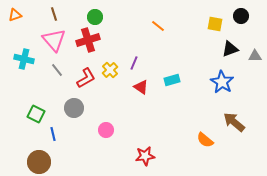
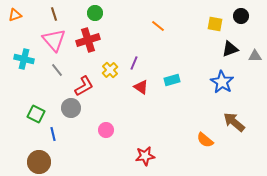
green circle: moved 4 px up
red L-shape: moved 2 px left, 8 px down
gray circle: moved 3 px left
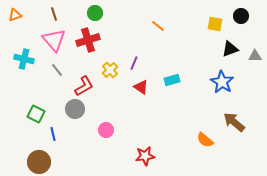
gray circle: moved 4 px right, 1 px down
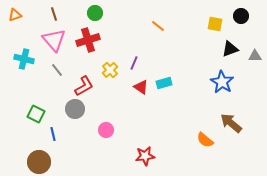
cyan rectangle: moved 8 px left, 3 px down
brown arrow: moved 3 px left, 1 px down
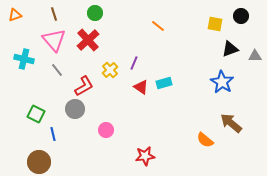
red cross: rotated 25 degrees counterclockwise
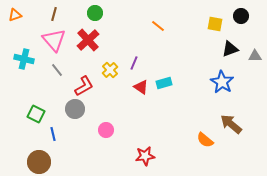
brown line: rotated 32 degrees clockwise
brown arrow: moved 1 px down
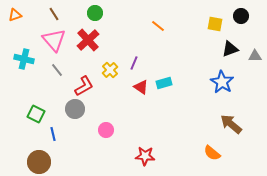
brown line: rotated 48 degrees counterclockwise
orange semicircle: moved 7 px right, 13 px down
red star: rotated 12 degrees clockwise
